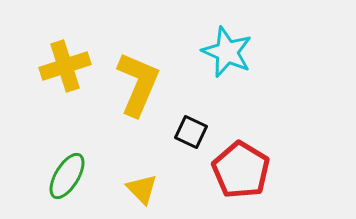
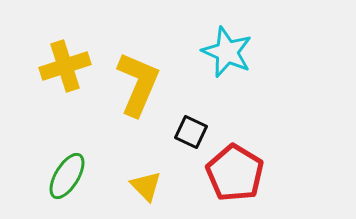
red pentagon: moved 6 px left, 3 px down
yellow triangle: moved 4 px right, 3 px up
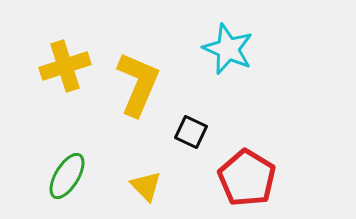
cyan star: moved 1 px right, 3 px up
red pentagon: moved 12 px right, 5 px down
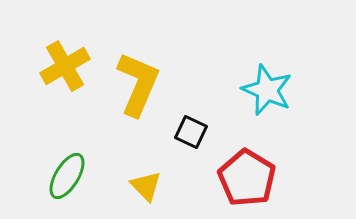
cyan star: moved 39 px right, 41 px down
yellow cross: rotated 12 degrees counterclockwise
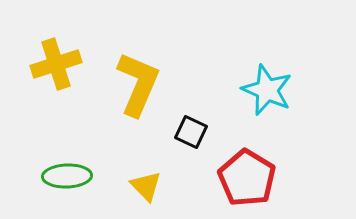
yellow cross: moved 9 px left, 2 px up; rotated 12 degrees clockwise
green ellipse: rotated 57 degrees clockwise
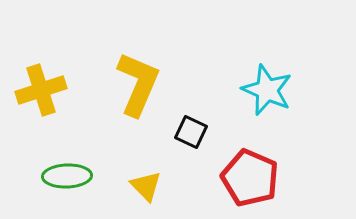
yellow cross: moved 15 px left, 26 px down
red pentagon: moved 3 px right; rotated 8 degrees counterclockwise
